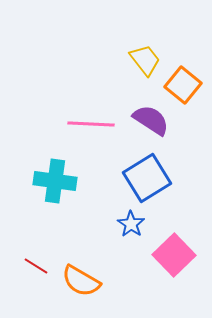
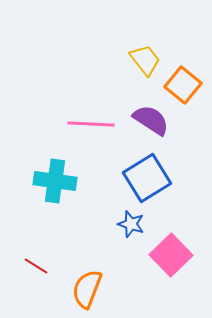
blue star: rotated 16 degrees counterclockwise
pink square: moved 3 px left
orange semicircle: moved 6 px right, 8 px down; rotated 81 degrees clockwise
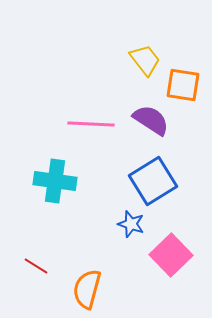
orange square: rotated 30 degrees counterclockwise
blue square: moved 6 px right, 3 px down
orange semicircle: rotated 6 degrees counterclockwise
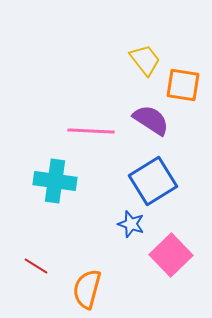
pink line: moved 7 px down
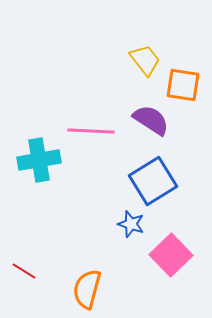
cyan cross: moved 16 px left, 21 px up; rotated 18 degrees counterclockwise
red line: moved 12 px left, 5 px down
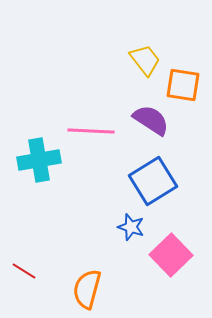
blue star: moved 3 px down
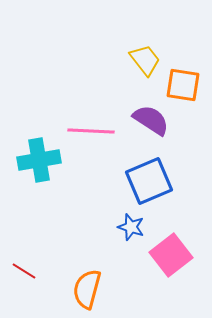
blue square: moved 4 px left; rotated 9 degrees clockwise
pink square: rotated 6 degrees clockwise
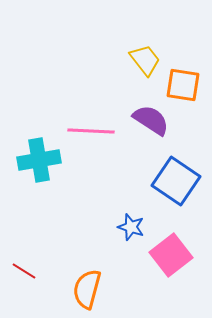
blue square: moved 27 px right; rotated 33 degrees counterclockwise
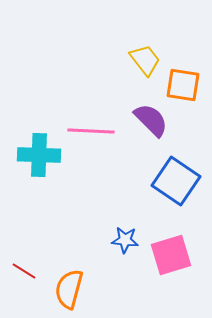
purple semicircle: rotated 12 degrees clockwise
cyan cross: moved 5 px up; rotated 12 degrees clockwise
blue star: moved 6 px left, 13 px down; rotated 12 degrees counterclockwise
pink square: rotated 21 degrees clockwise
orange semicircle: moved 18 px left
